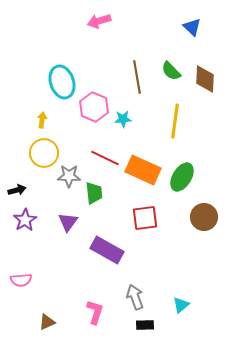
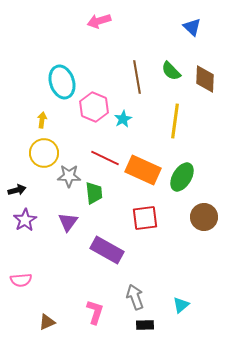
cyan star: rotated 24 degrees counterclockwise
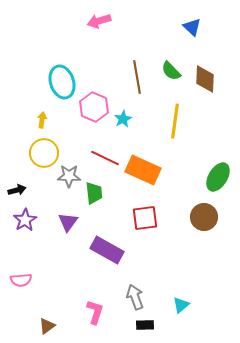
green ellipse: moved 36 px right
brown triangle: moved 4 px down; rotated 12 degrees counterclockwise
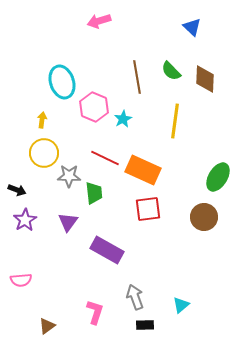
black arrow: rotated 36 degrees clockwise
red square: moved 3 px right, 9 px up
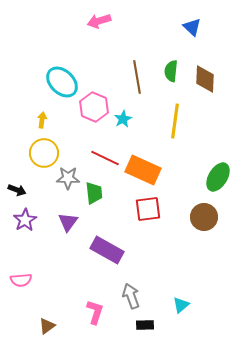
green semicircle: rotated 50 degrees clockwise
cyan ellipse: rotated 28 degrees counterclockwise
gray star: moved 1 px left, 2 px down
gray arrow: moved 4 px left, 1 px up
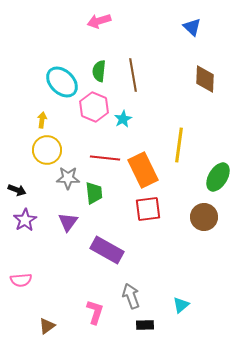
green semicircle: moved 72 px left
brown line: moved 4 px left, 2 px up
yellow line: moved 4 px right, 24 px down
yellow circle: moved 3 px right, 3 px up
red line: rotated 20 degrees counterclockwise
orange rectangle: rotated 40 degrees clockwise
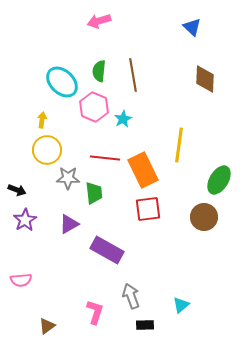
green ellipse: moved 1 px right, 3 px down
purple triangle: moved 1 px right, 2 px down; rotated 25 degrees clockwise
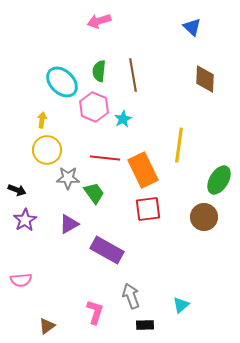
green trapezoid: rotated 30 degrees counterclockwise
